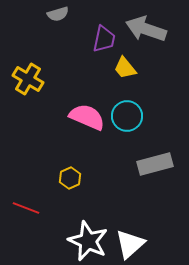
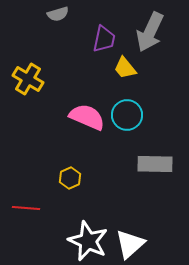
gray arrow: moved 4 px right, 3 px down; rotated 84 degrees counterclockwise
cyan circle: moved 1 px up
gray rectangle: rotated 16 degrees clockwise
red line: rotated 16 degrees counterclockwise
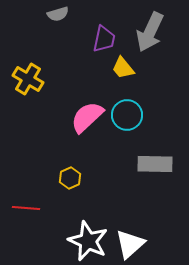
yellow trapezoid: moved 2 px left
pink semicircle: rotated 66 degrees counterclockwise
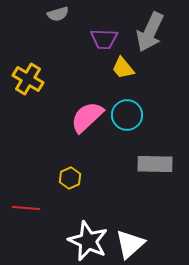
purple trapezoid: rotated 80 degrees clockwise
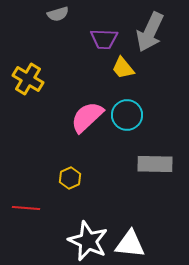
white triangle: rotated 48 degrees clockwise
